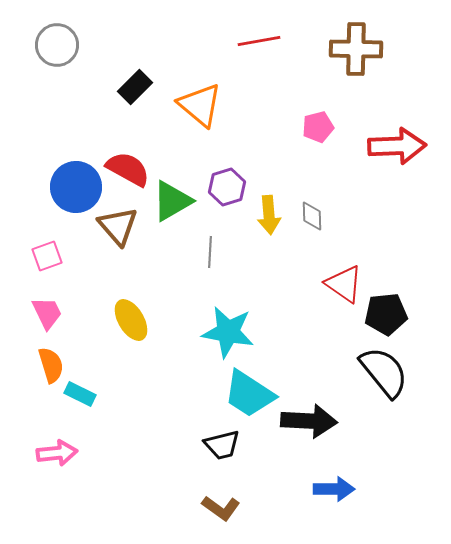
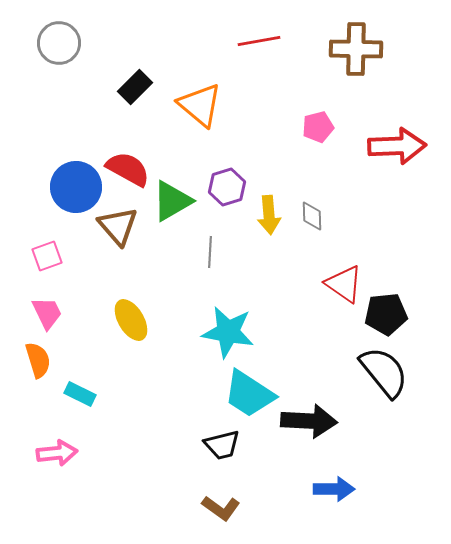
gray circle: moved 2 px right, 2 px up
orange semicircle: moved 13 px left, 5 px up
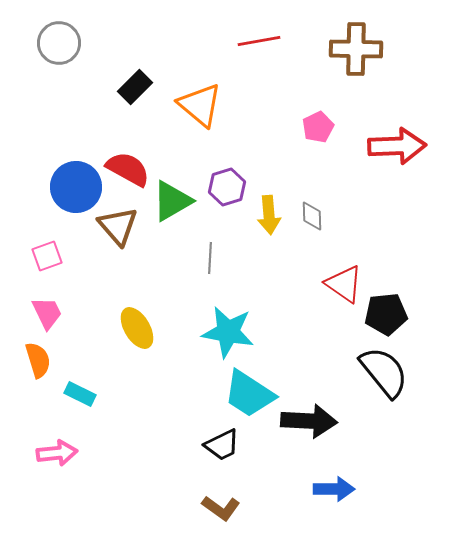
pink pentagon: rotated 12 degrees counterclockwise
gray line: moved 6 px down
yellow ellipse: moved 6 px right, 8 px down
black trapezoid: rotated 12 degrees counterclockwise
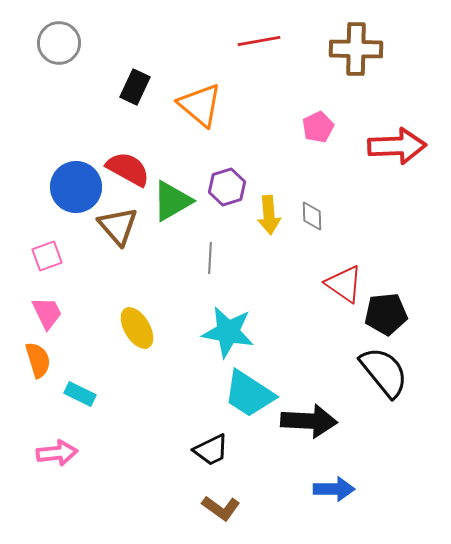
black rectangle: rotated 20 degrees counterclockwise
black trapezoid: moved 11 px left, 5 px down
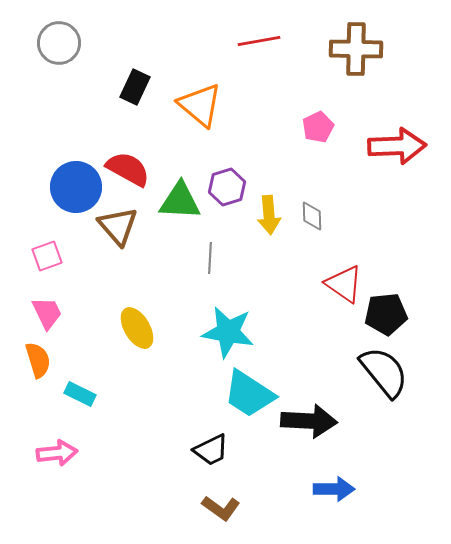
green triangle: moved 8 px right; rotated 33 degrees clockwise
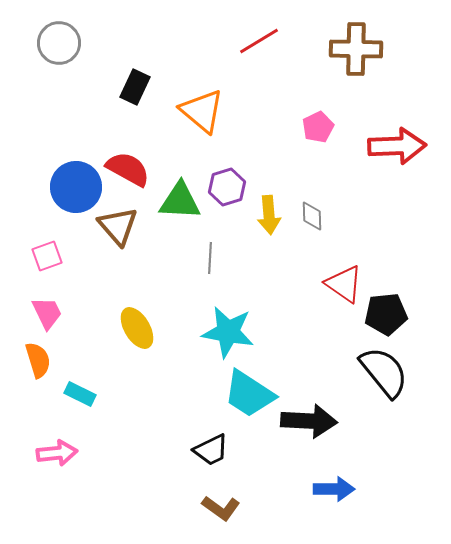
red line: rotated 21 degrees counterclockwise
orange triangle: moved 2 px right, 6 px down
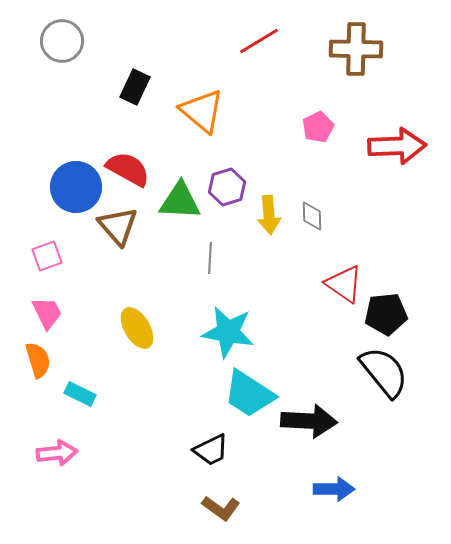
gray circle: moved 3 px right, 2 px up
